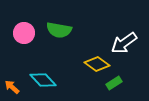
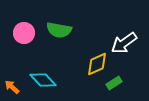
yellow diamond: rotated 60 degrees counterclockwise
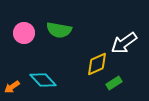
orange arrow: rotated 77 degrees counterclockwise
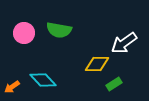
yellow diamond: rotated 25 degrees clockwise
green rectangle: moved 1 px down
